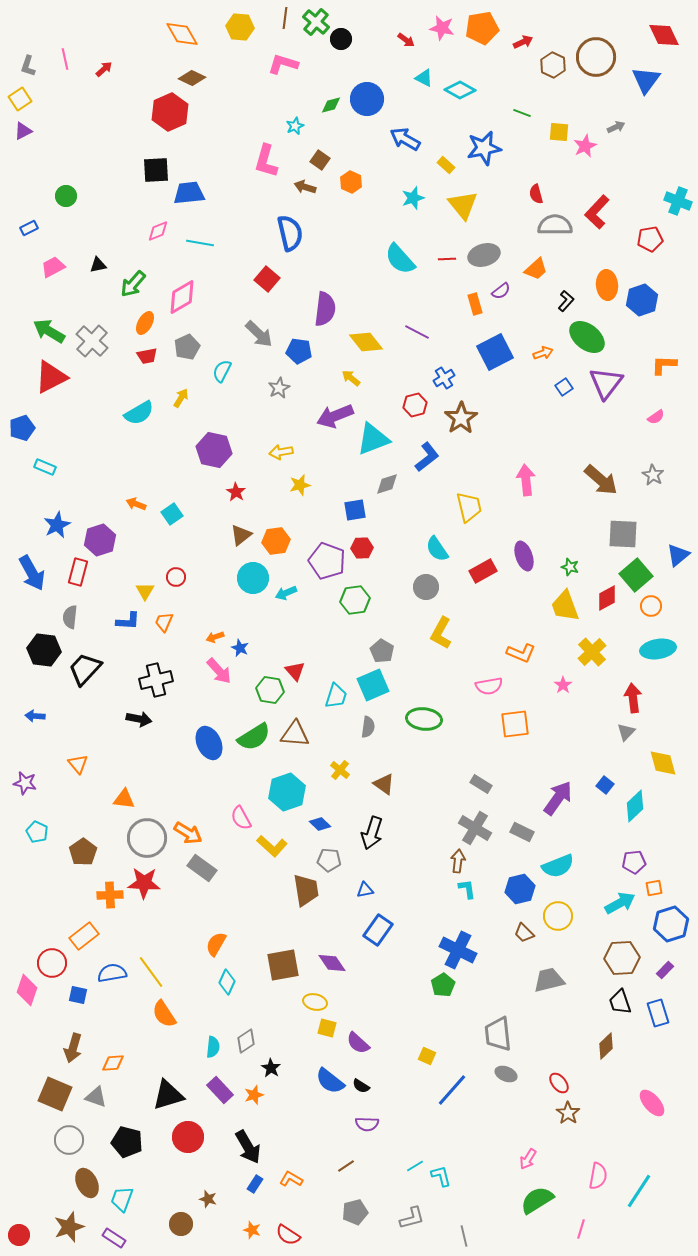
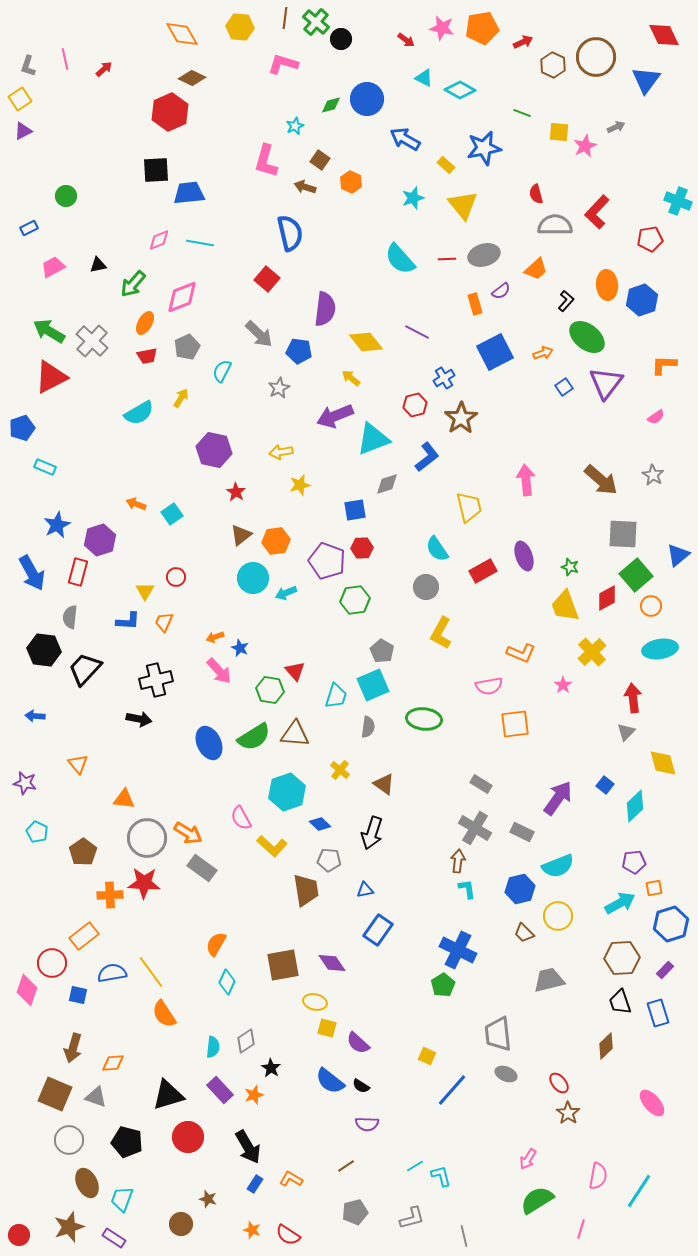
pink diamond at (158, 231): moved 1 px right, 9 px down
pink diamond at (182, 297): rotated 9 degrees clockwise
cyan ellipse at (658, 649): moved 2 px right
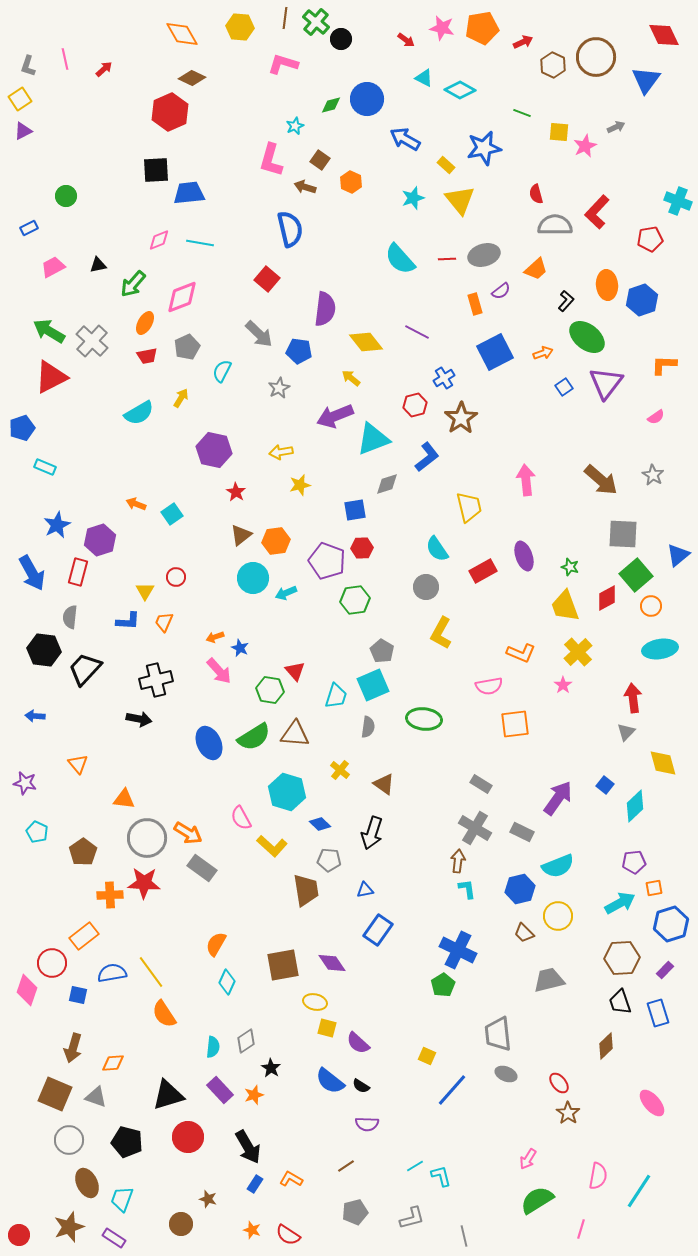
pink L-shape at (266, 161): moved 5 px right, 1 px up
yellow triangle at (463, 205): moved 3 px left, 5 px up
blue semicircle at (290, 233): moved 4 px up
yellow cross at (592, 652): moved 14 px left
cyan hexagon at (287, 792): rotated 24 degrees counterclockwise
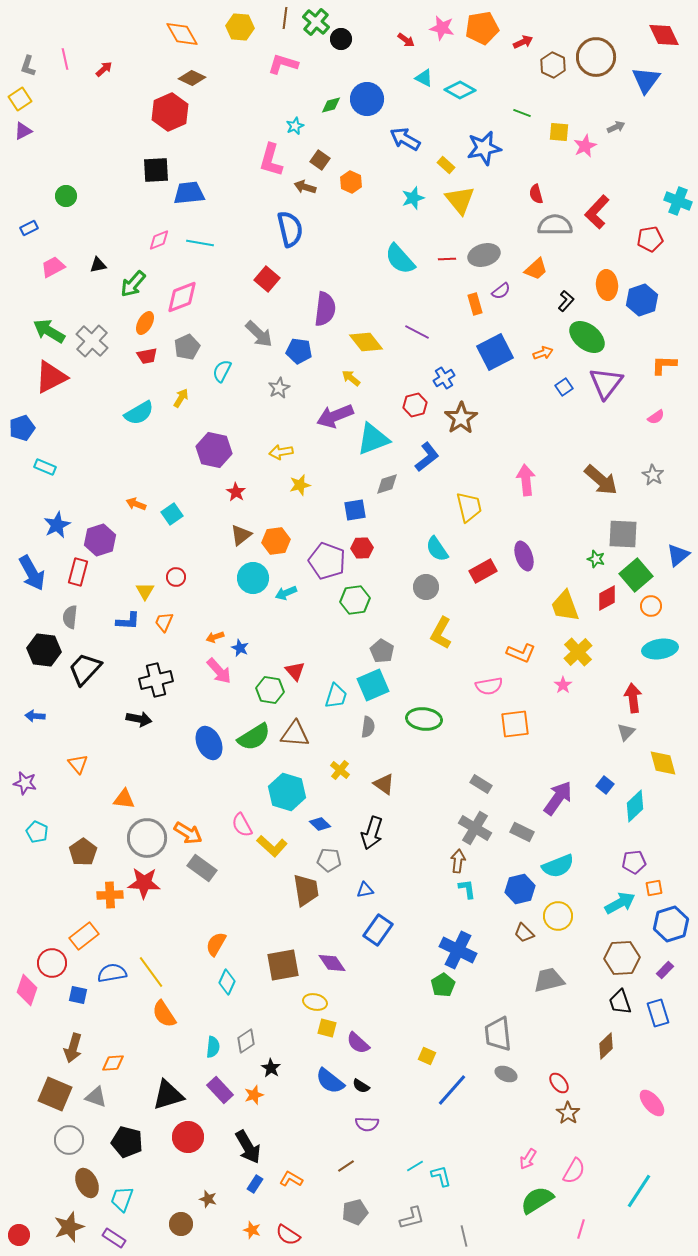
green star at (570, 567): moved 26 px right, 8 px up
pink semicircle at (241, 818): moved 1 px right, 7 px down
pink semicircle at (598, 1176): moved 24 px left, 5 px up; rotated 20 degrees clockwise
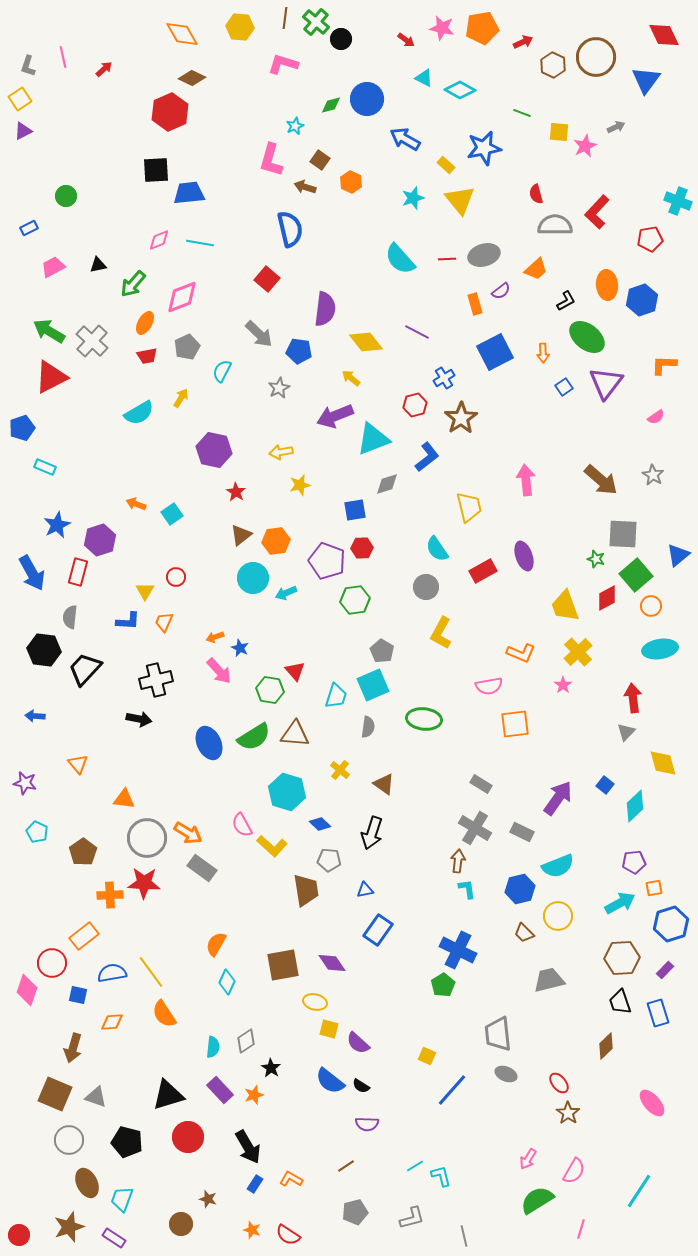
pink line at (65, 59): moved 2 px left, 2 px up
black L-shape at (566, 301): rotated 20 degrees clockwise
orange arrow at (543, 353): rotated 108 degrees clockwise
yellow square at (327, 1028): moved 2 px right, 1 px down
orange diamond at (113, 1063): moved 1 px left, 41 px up
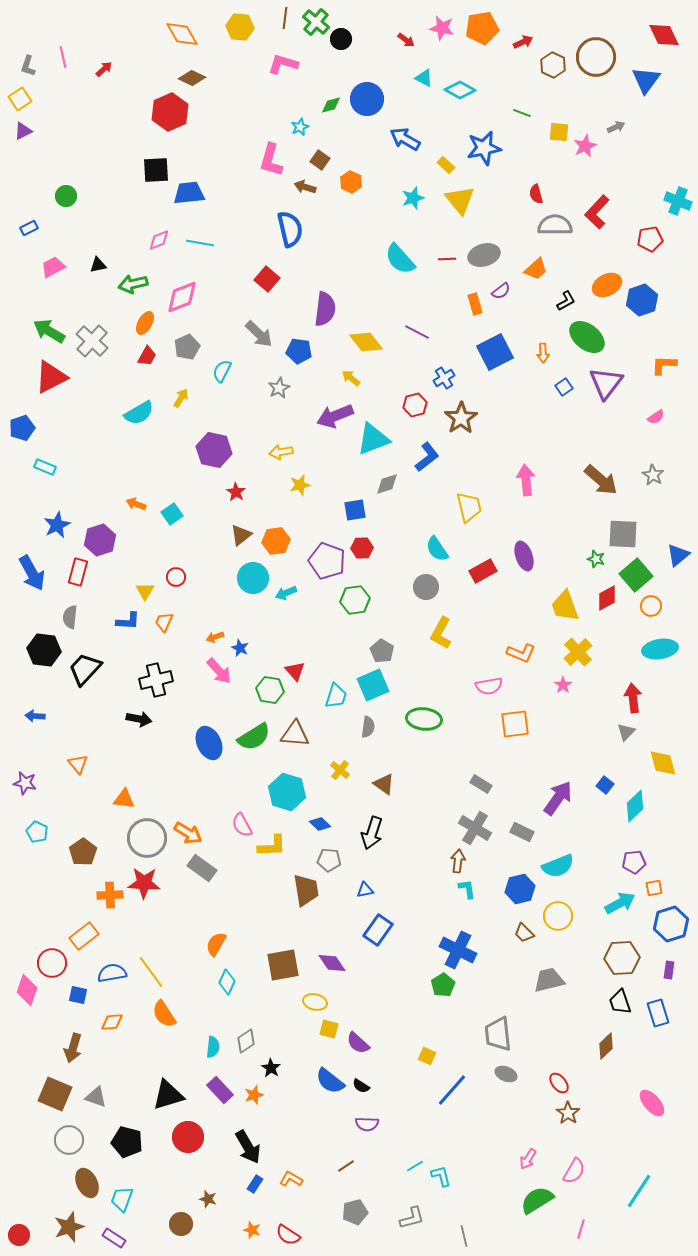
cyan star at (295, 126): moved 5 px right, 1 px down
green arrow at (133, 284): rotated 36 degrees clockwise
orange ellipse at (607, 285): rotated 68 degrees clockwise
red trapezoid at (147, 356): rotated 50 degrees counterclockwise
yellow L-shape at (272, 846): rotated 44 degrees counterclockwise
purple rectangle at (665, 970): moved 4 px right; rotated 36 degrees counterclockwise
